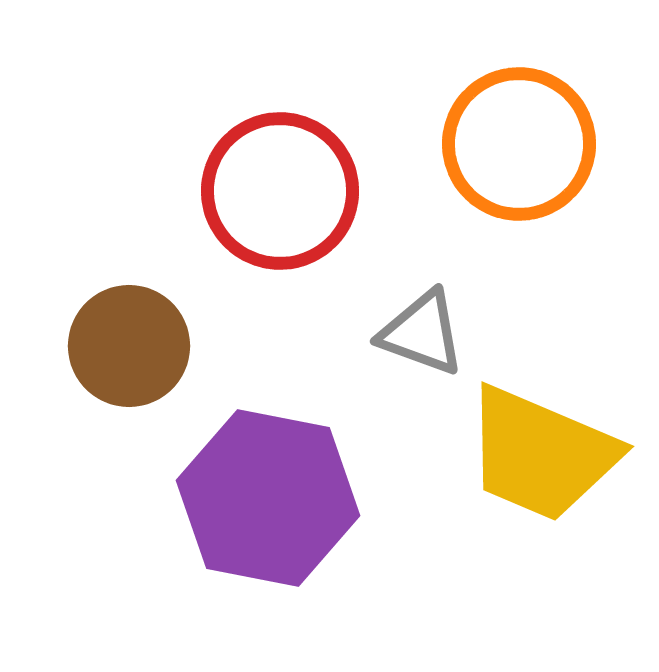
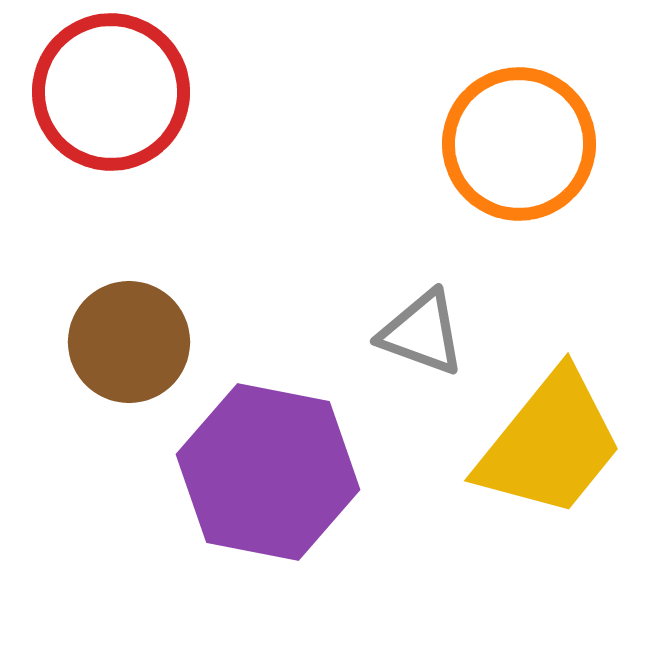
red circle: moved 169 px left, 99 px up
brown circle: moved 4 px up
yellow trapezoid: moved 9 px right, 10 px up; rotated 74 degrees counterclockwise
purple hexagon: moved 26 px up
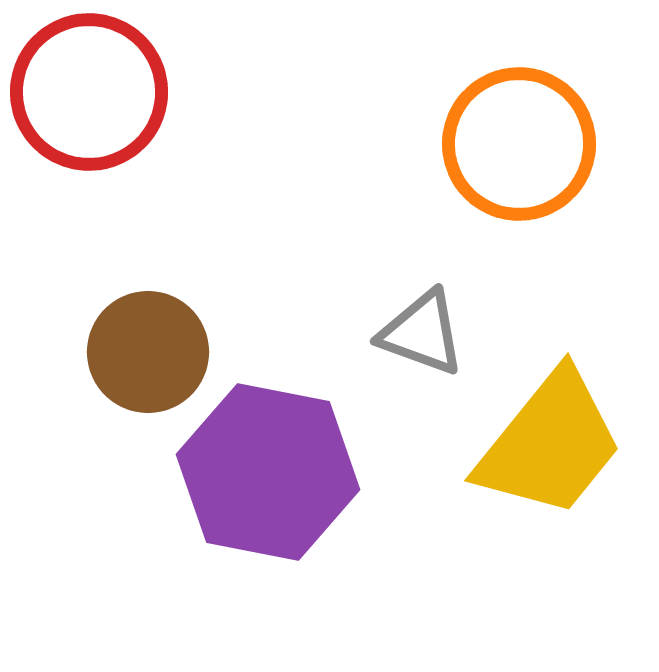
red circle: moved 22 px left
brown circle: moved 19 px right, 10 px down
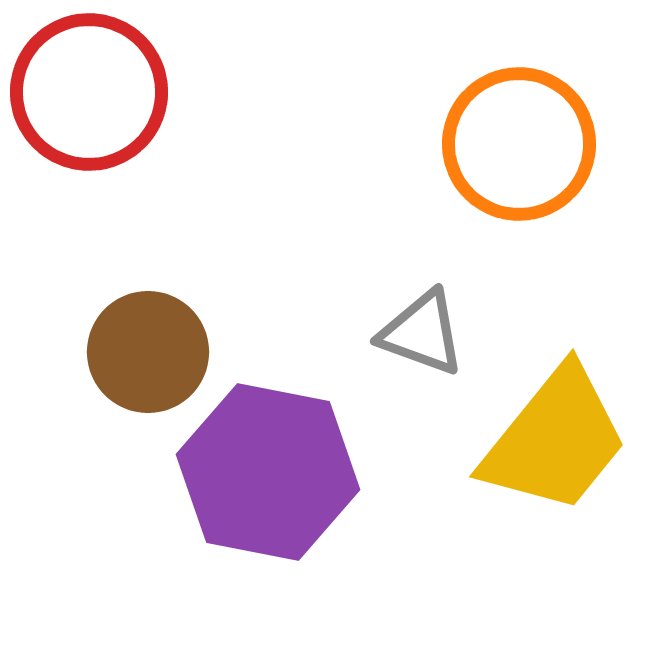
yellow trapezoid: moved 5 px right, 4 px up
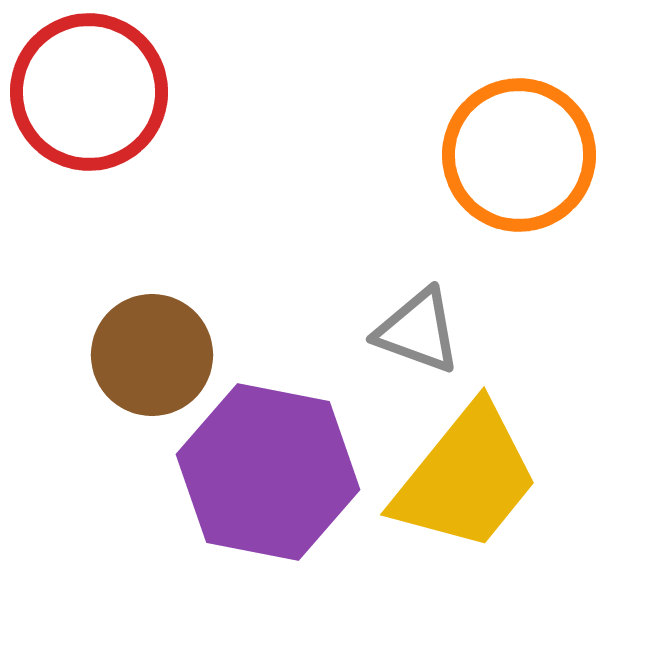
orange circle: moved 11 px down
gray triangle: moved 4 px left, 2 px up
brown circle: moved 4 px right, 3 px down
yellow trapezoid: moved 89 px left, 38 px down
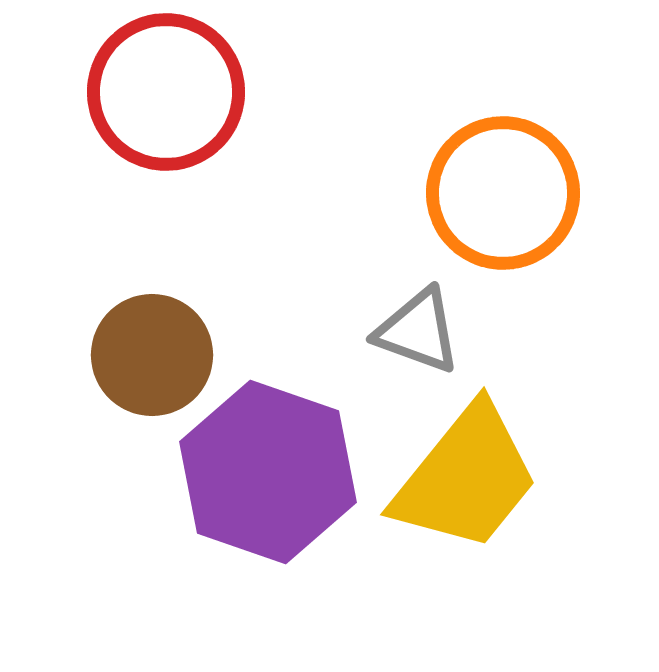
red circle: moved 77 px right
orange circle: moved 16 px left, 38 px down
purple hexagon: rotated 8 degrees clockwise
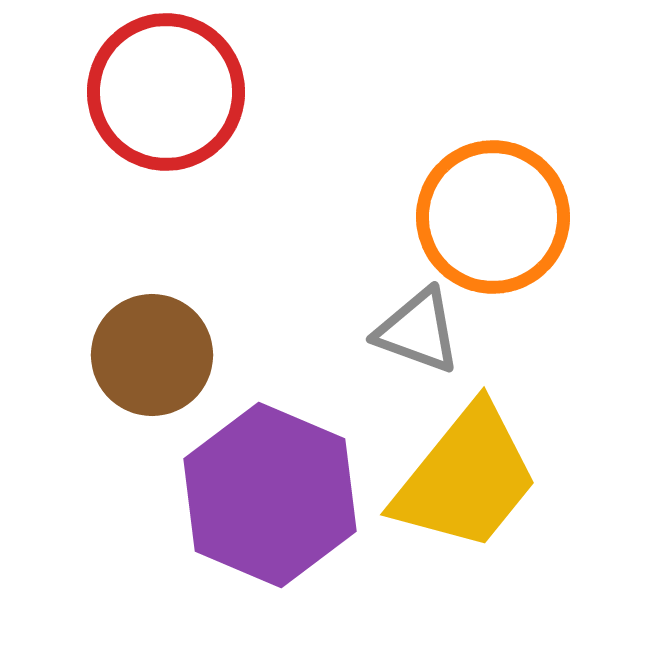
orange circle: moved 10 px left, 24 px down
purple hexagon: moved 2 px right, 23 px down; rotated 4 degrees clockwise
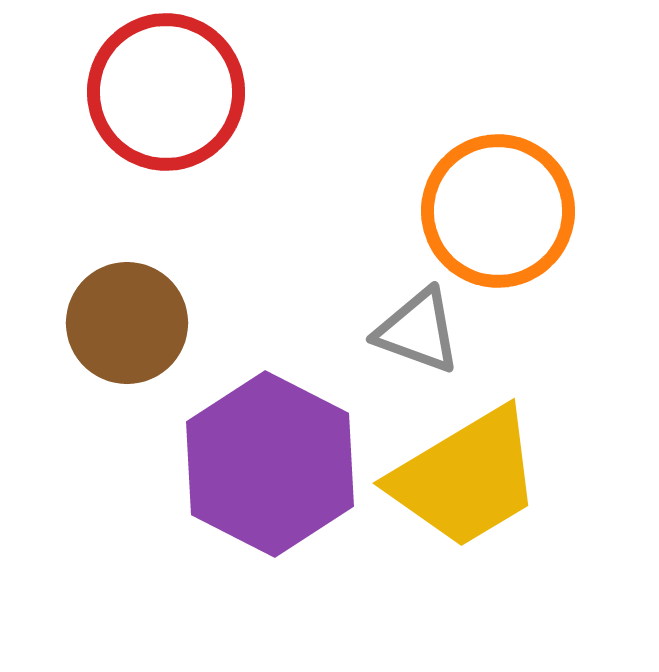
orange circle: moved 5 px right, 6 px up
brown circle: moved 25 px left, 32 px up
yellow trapezoid: rotated 20 degrees clockwise
purple hexagon: moved 31 px up; rotated 4 degrees clockwise
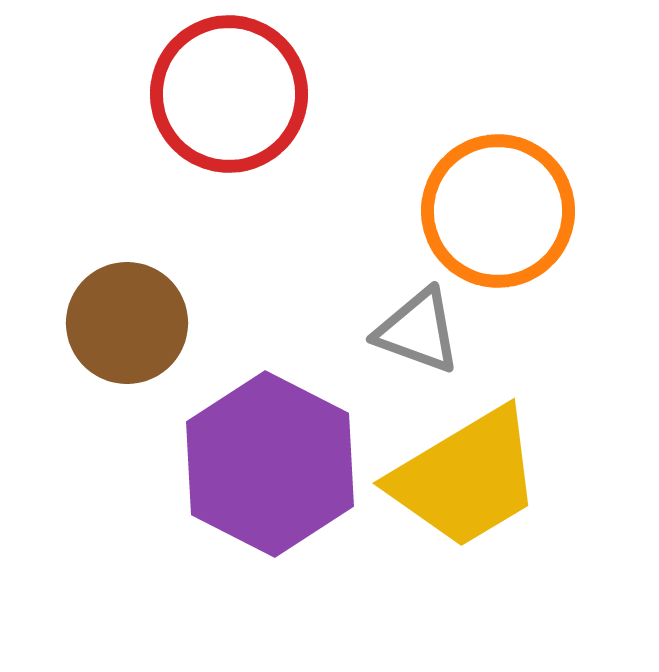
red circle: moved 63 px right, 2 px down
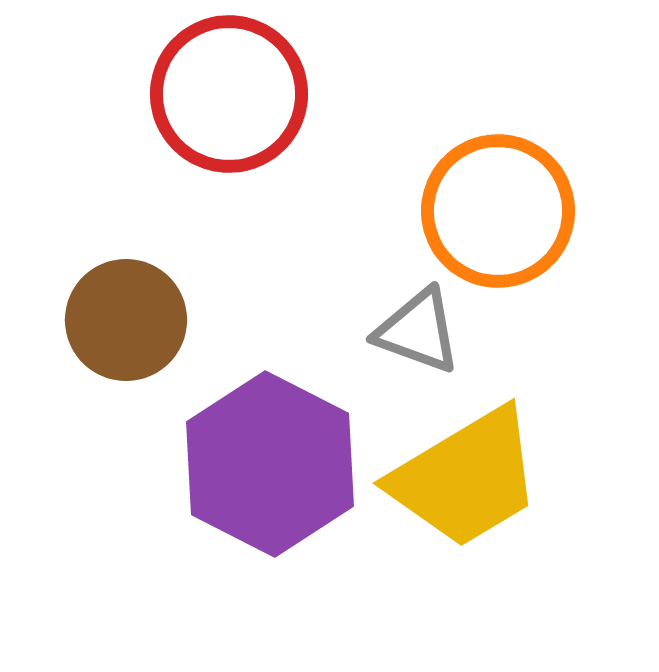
brown circle: moved 1 px left, 3 px up
